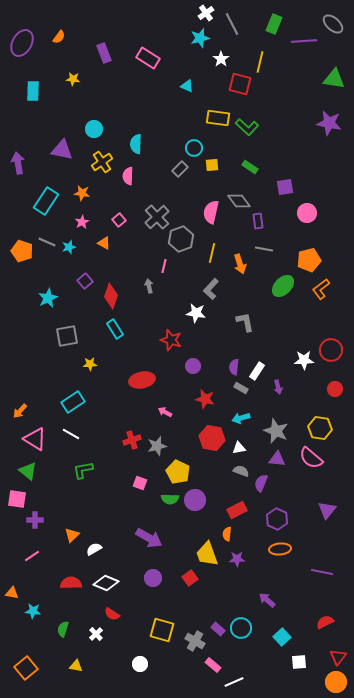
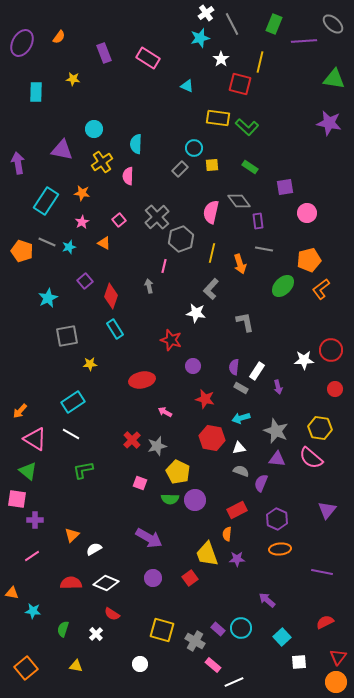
cyan rectangle at (33, 91): moved 3 px right, 1 px down
red cross at (132, 440): rotated 24 degrees counterclockwise
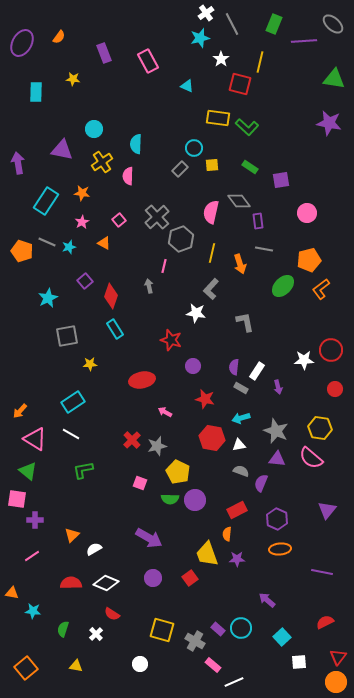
pink rectangle at (148, 58): moved 3 px down; rotated 30 degrees clockwise
purple square at (285, 187): moved 4 px left, 7 px up
white triangle at (239, 448): moved 3 px up
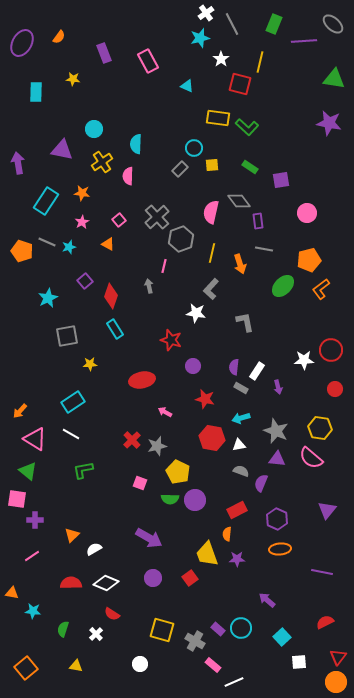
orange triangle at (104, 243): moved 4 px right, 1 px down
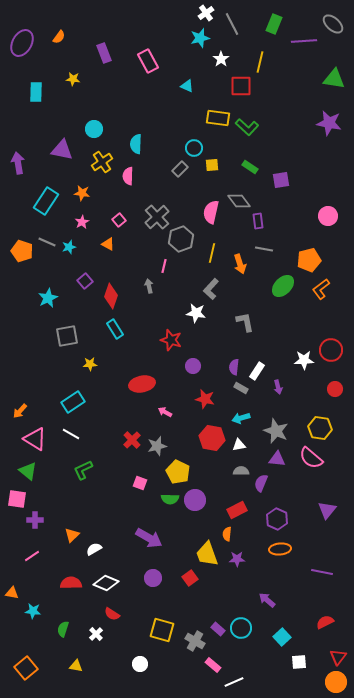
red square at (240, 84): moved 1 px right, 2 px down; rotated 15 degrees counterclockwise
pink circle at (307, 213): moved 21 px right, 3 px down
red ellipse at (142, 380): moved 4 px down
green L-shape at (83, 470): rotated 15 degrees counterclockwise
gray semicircle at (241, 471): rotated 21 degrees counterclockwise
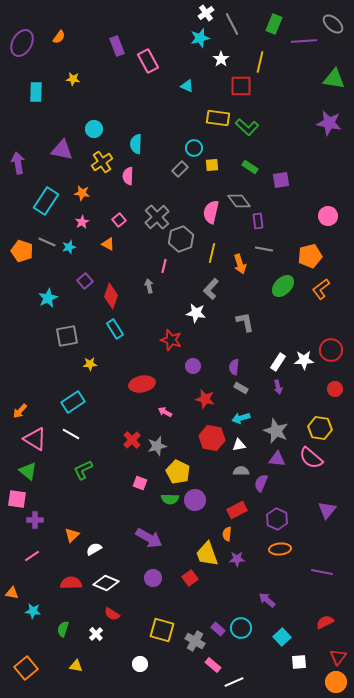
purple rectangle at (104, 53): moved 13 px right, 7 px up
orange pentagon at (309, 260): moved 1 px right, 4 px up
white rectangle at (257, 371): moved 21 px right, 9 px up
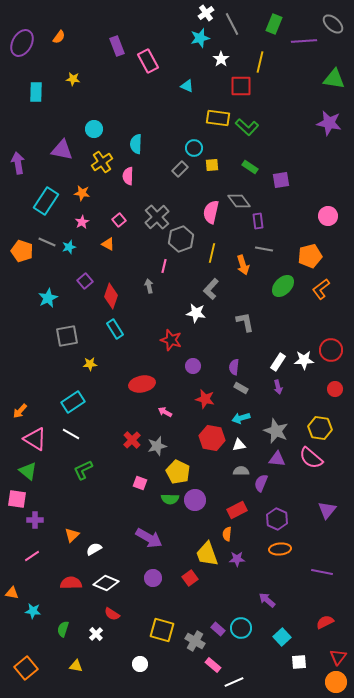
orange arrow at (240, 264): moved 3 px right, 1 px down
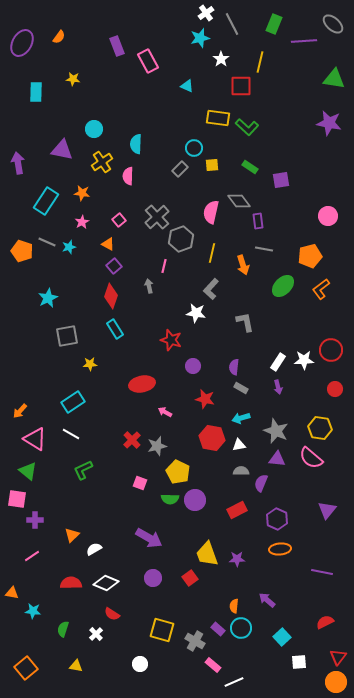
purple square at (85, 281): moved 29 px right, 15 px up
orange semicircle at (227, 534): moved 7 px right, 72 px down
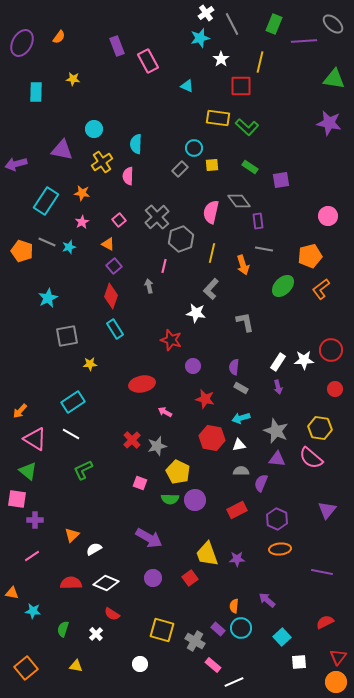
purple arrow at (18, 163): moved 2 px left, 1 px down; rotated 95 degrees counterclockwise
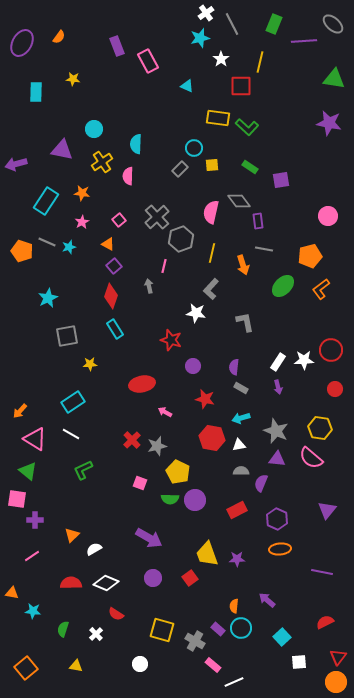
red semicircle at (112, 614): moved 4 px right
